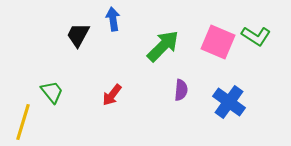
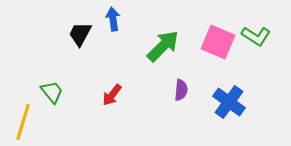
black trapezoid: moved 2 px right, 1 px up
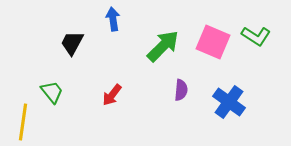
black trapezoid: moved 8 px left, 9 px down
pink square: moved 5 px left
yellow line: rotated 9 degrees counterclockwise
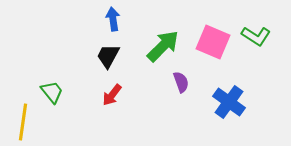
black trapezoid: moved 36 px right, 13 px down
purple semicircle: moved 8 px up; rotated 25 degrees counterclockwise
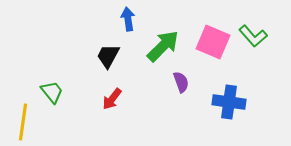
blue arrow: moved 15 px right
green L-shape: moved 3 px left; rotated 16 degrees clockwise
red arrow: moved 4 px down
blue cross: rotated 28 degrees counterclockwise
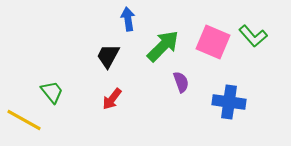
yellow line: moved 1 px right, 2 px up; rotated 69 degrees counterclockwise
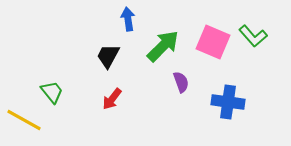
blue cross: moved 1 px left
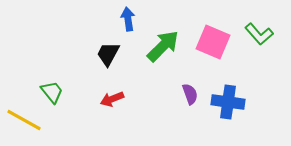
green L-shape: moved 6 px right, 2 px up
black trapezoid: moved 2 px up
purple semicircle: moved 9 px right, 12 px down
red arrow: rotated 30 degrees clockwise
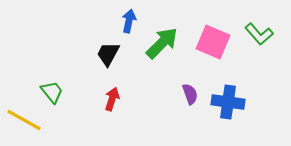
blue arrow: moved 1 px right, 2 px down; rotated 20 degrees clockwise
green arrow: moved 1 px left, 3 px up
red arrow: rotated 130 degrees clockwise
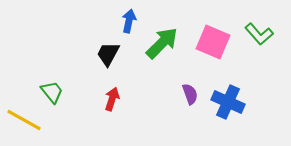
blue cross: rotated 16 degrees clockwise
